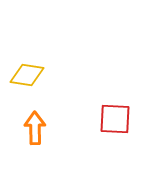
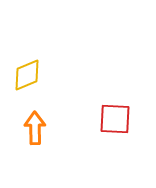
yellow diamond: rotated 32 degrees counterclockwise
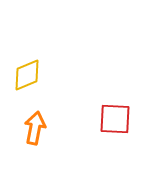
orange arrow: rotated 12 degrees clockwise
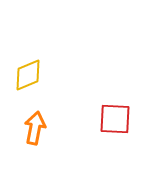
yellow diamond: moved 1 px right
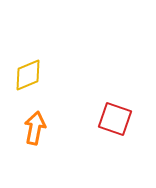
red square: rotated 16 degrees clockwise
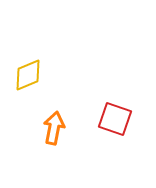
orange arrow: moved 19 px right
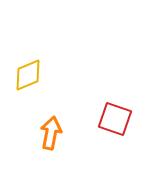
orange arrow: moved 3 px left, 5 px down
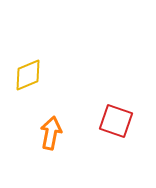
red square: moved 1 px right, 2 px down
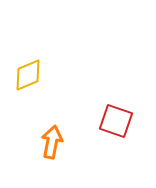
orange arrow: moved 1 px right, 9 px down
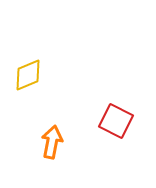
red square: rotated 8 degrees clockwise
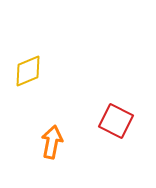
yellow diamond: moved 4 px up
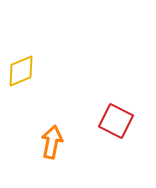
yellow diamond: moved 7 px left
